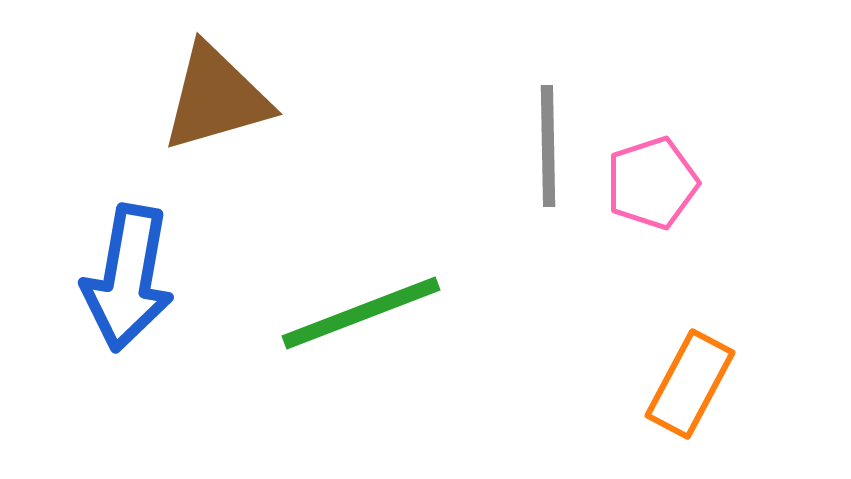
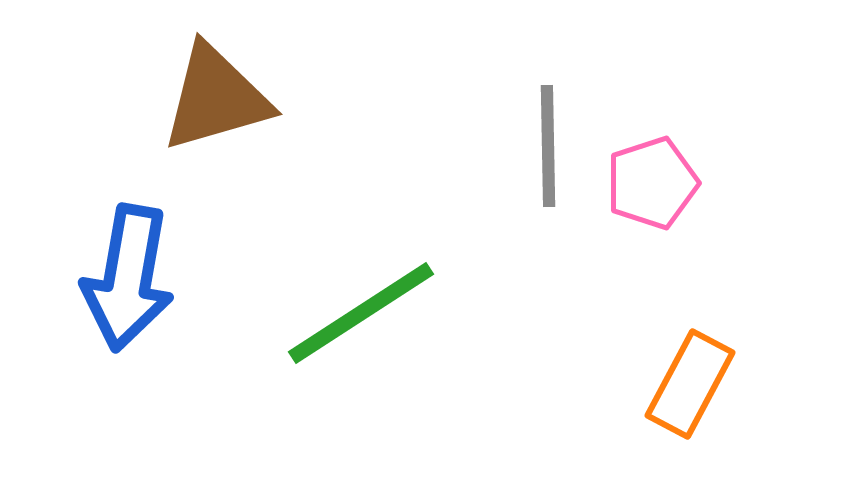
green line: rotated 12 degrees counterclockwise
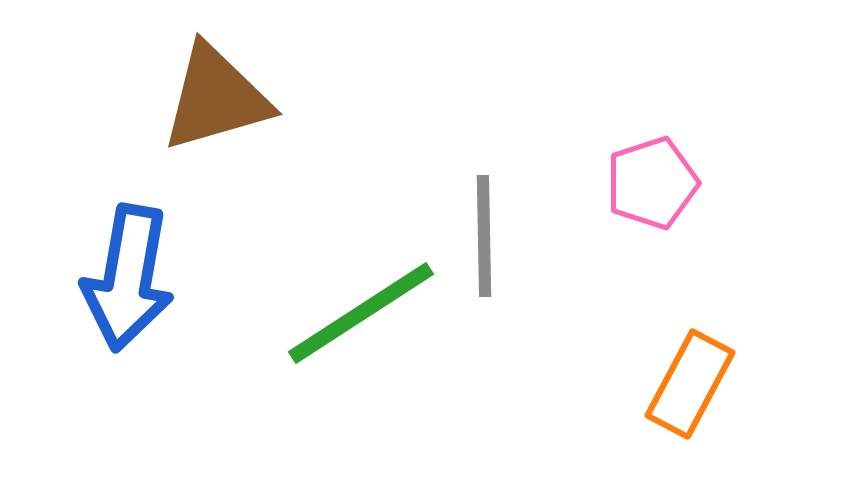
gray line: moved 64 px left, 90 px down
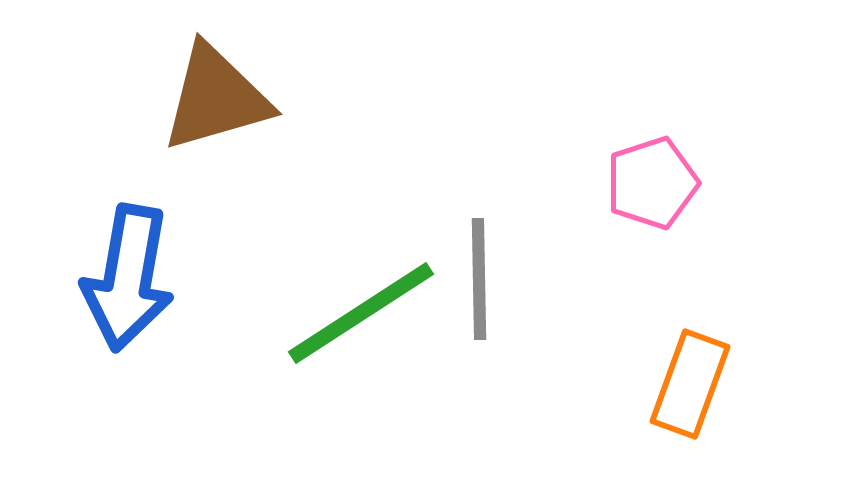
gray line: moved 5 px left, 43 px down
orange rectangle: rotated 8 degrees counterclockwise
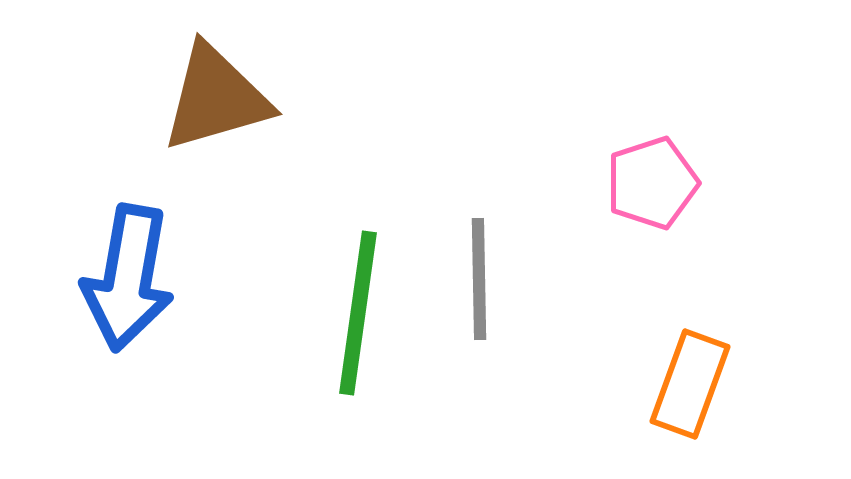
green line: moved 3 px left; rotated 49 degrees counterclockwise
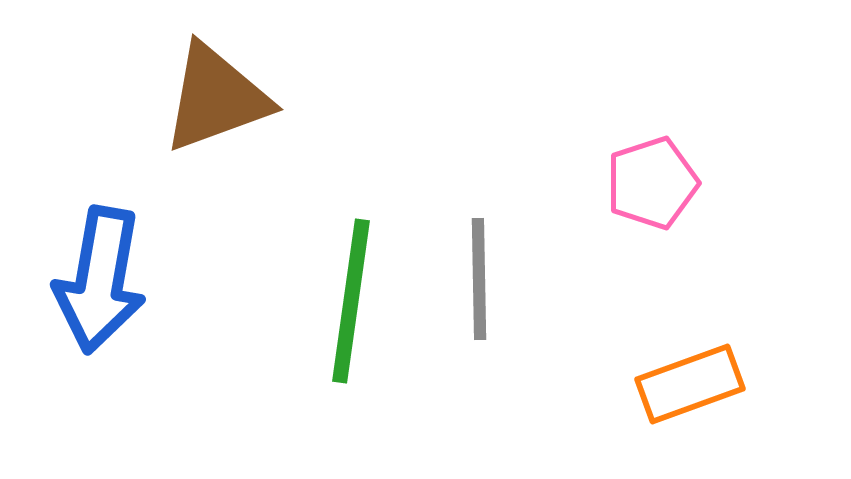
brown triangle: rotated 4 degrees counterclockwise
blue arrow: moved 28 px left, 2 px down
green line: moved 7 px left, 12 px up
orange rectangle: rotated 50 degrees clockwise
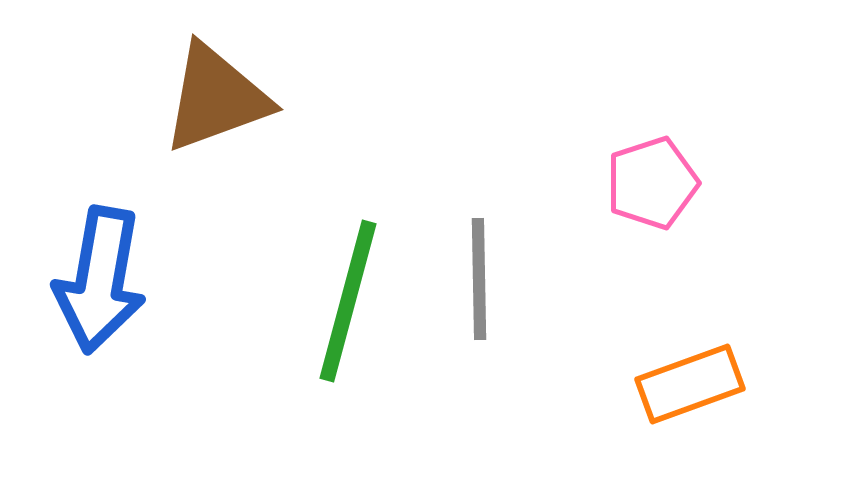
green line: moved 3 px left; rotated 7 degrees clockwise
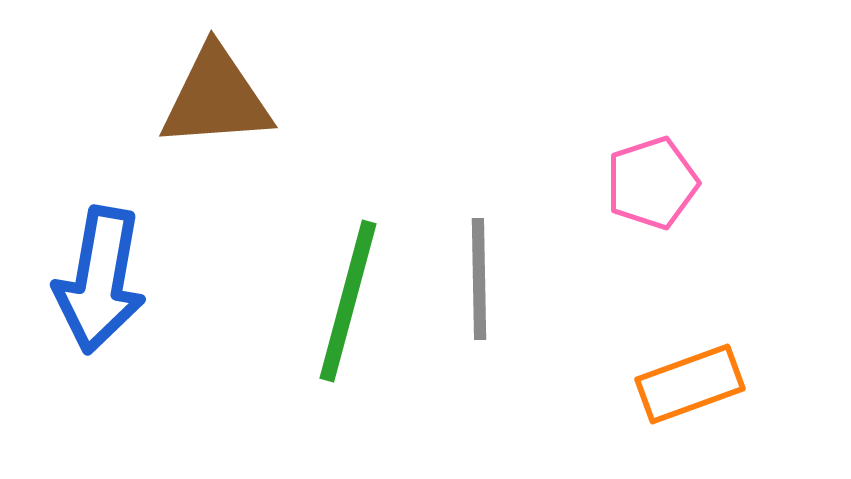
brown triangle: rotated 16 degrees clockwise
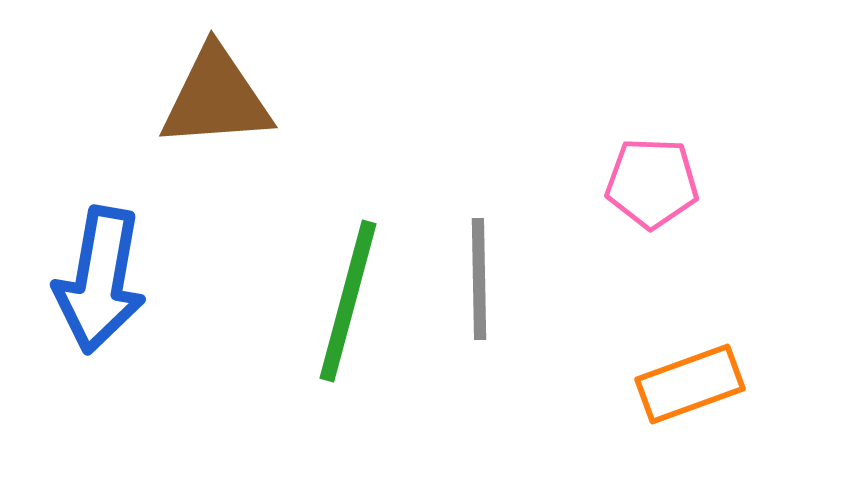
pink pentagon: rotated 20 degrees clockwise
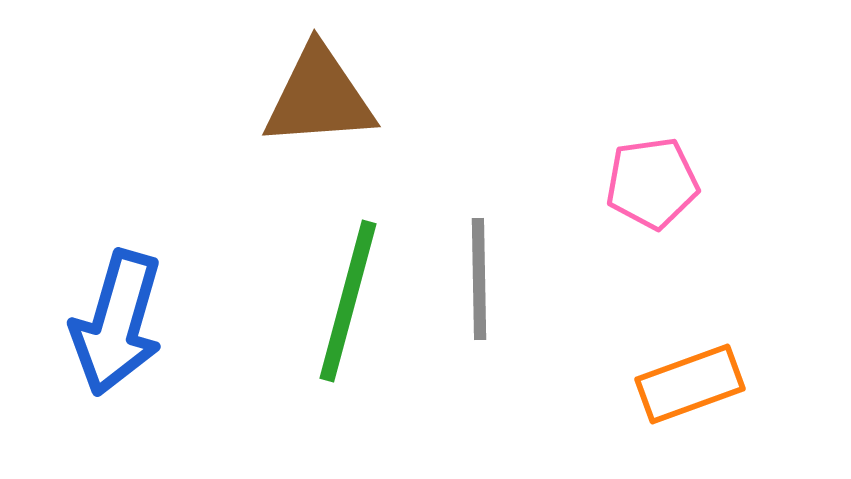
brown triangle: moved 103 px right, 1 px up
pink pentagon: rotated 10 degrees counterclockwise
blue arrow: moved 17 px right, 43 px down; rotated 6 degrees clockwise
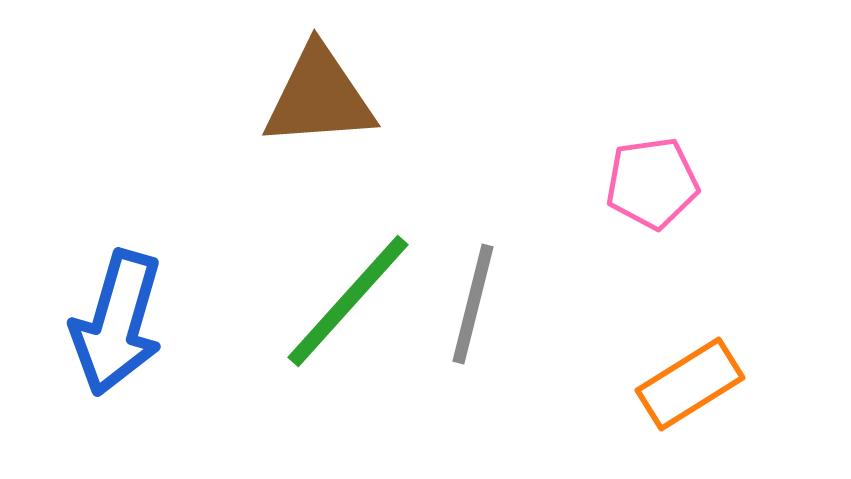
gray line: moved 6 px left, 25 px down; rotated 15 degrees clockwise
green line: rotated 27 degrees clockwise
orange rectangle: rotated 12 degrees counterclockwise
